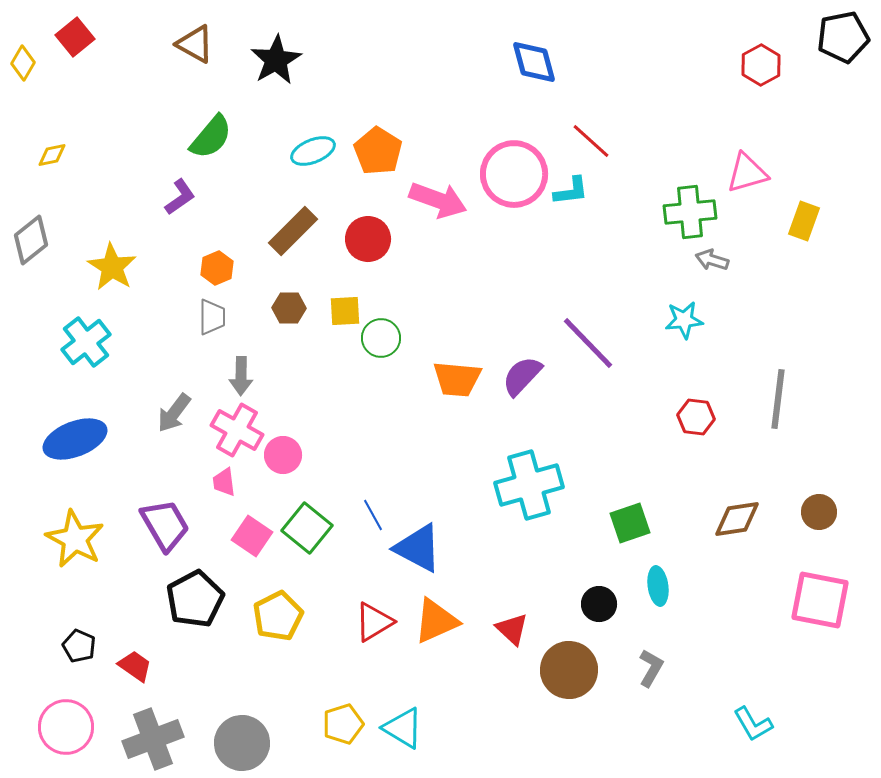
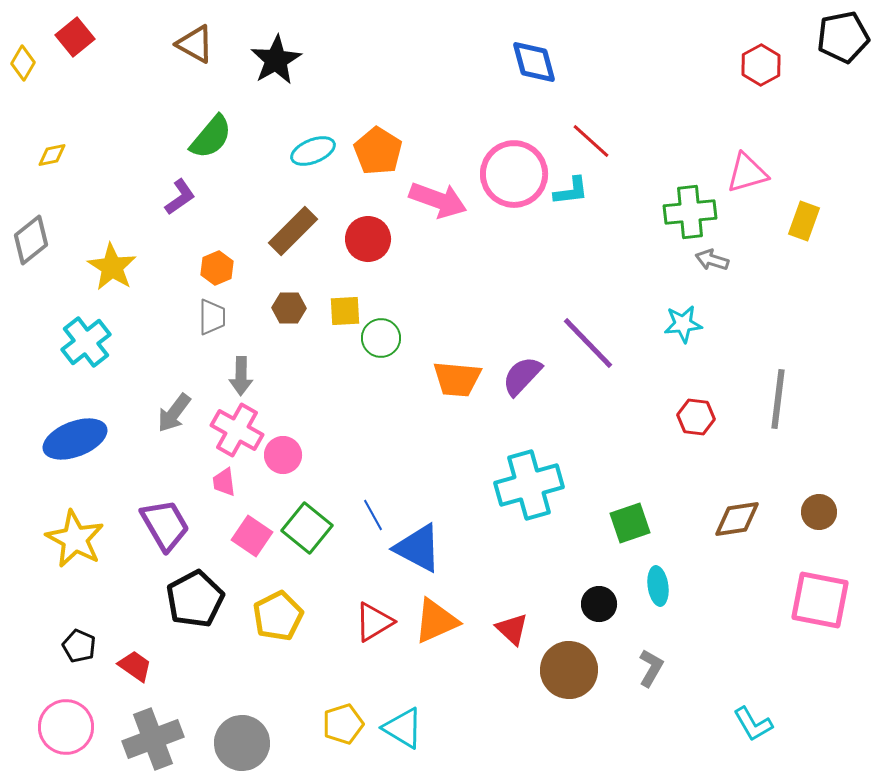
cyan star at (684, 320): moved 1 px left, 4 px down
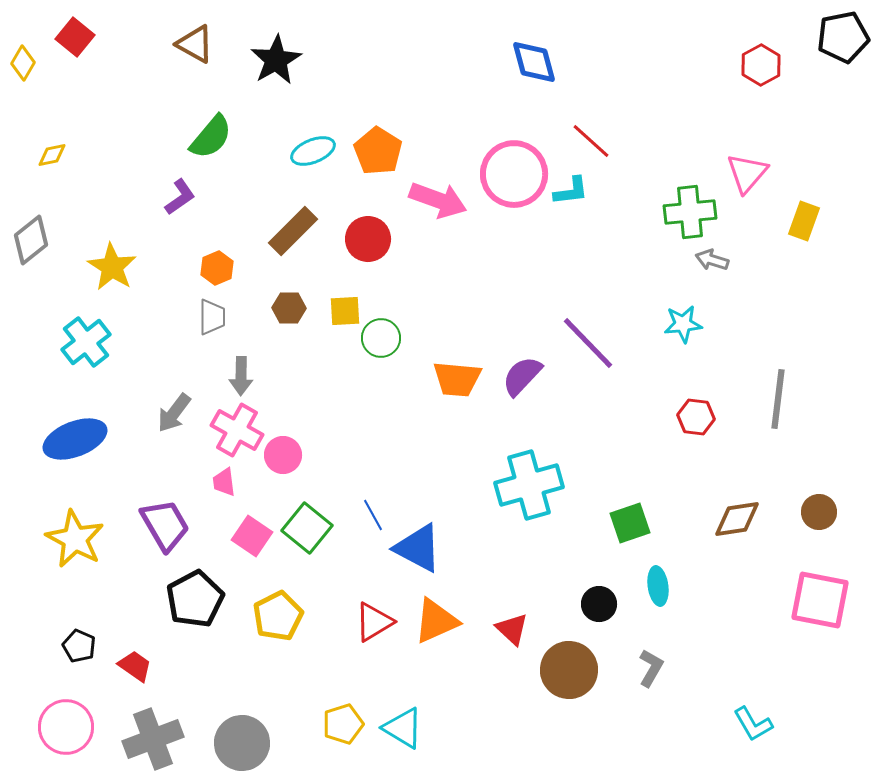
red square at (75, 37): rotated 12 degrees counterclockwise
pink triangle at (747, 173): rotated 33 degrees counterclockwise
